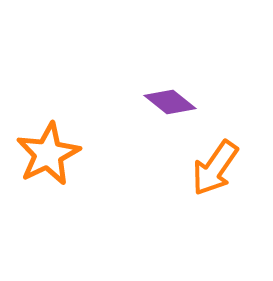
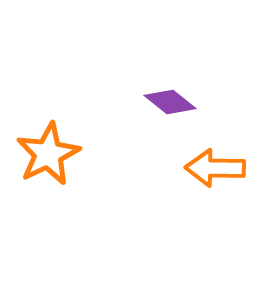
orange arrow: rotated 56 degrees clockwise
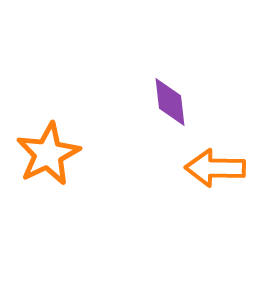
purple diamond: rotated 45 degrees clockwise
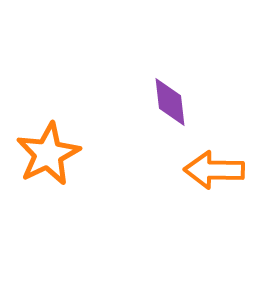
orange arrow: moved 1 px left, 2 px down
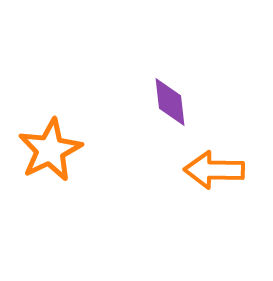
orange star: moved 2 px right, 4 px up
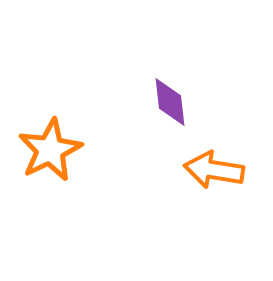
orange arrow: rotated 8 degrees clockwise
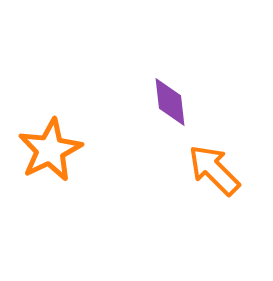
orange arrow: rotated 36 degrees clockwise
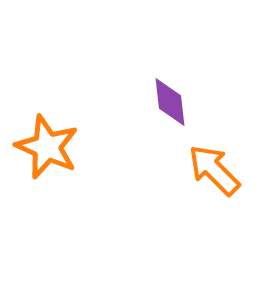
orange star: moved 3 px left, 3 px up; rotated 22 degrees counterclockwise
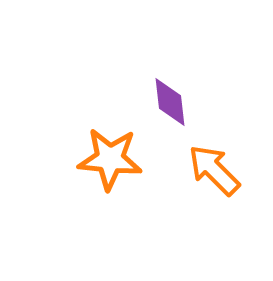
orange star: moved 63 px right, 12 px down; rotated 18 degrees counterclockwise
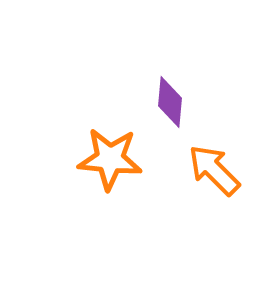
purple diamond: rotated 12 degrees clockwise
